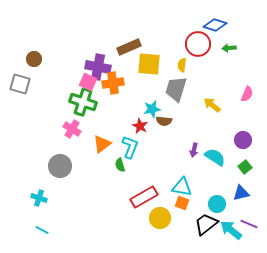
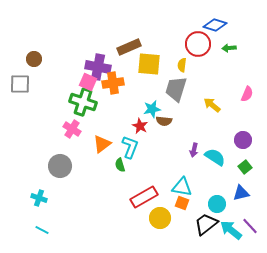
gray square: rotated 15 degrees counterclockwise
purple line: moved 1 px right, 2 px down; rotated 24 degrees clockwise
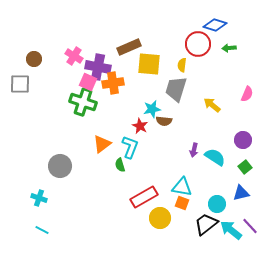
pink cross: moved 2 px right, 73 px up
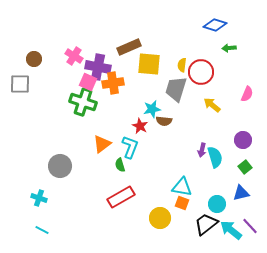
red circle: moved 3 px right, 28 px down
purple arrow: moved 8 px right
cyan semicircle: rotated 40 degrees clockwise
red rectangle: moved 23 px left
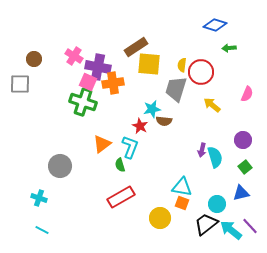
brown rectangle: moved 7 px right; rotated 10 degrees counterclockwise
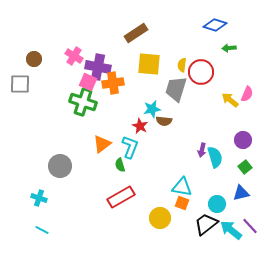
brown rectangle: moved 14 px up
yellow arrow: moved 18 px right, 5 px up
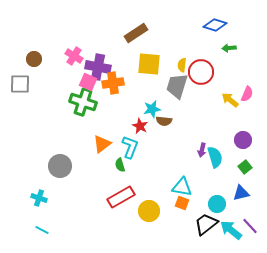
gray trapezoid: moved 1 px right, 3 px up
yellow circle: moved 11 px left, 7 px up
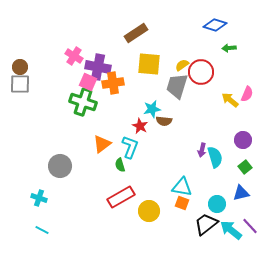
brown circle: moved 14 px left, 8 px down
yellow semicircle: rotated 48 degrees clockwise
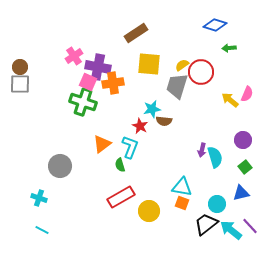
pink cross: rotated 24 degrees clockwise
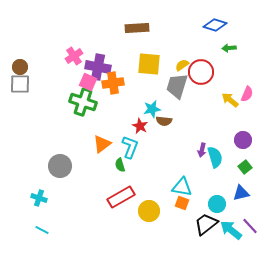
brown rectangle: moved 1 px right, 5 px up; rotated 30 degrees clockwise
